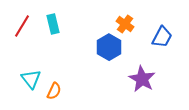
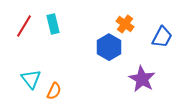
red line: moved 2 px right
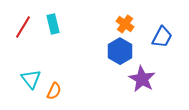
red line: moved 1 px left, 1 px down
blue hexagon: moved 11 px right, 4 px down
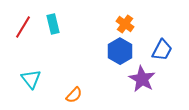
blue trapezoid: moved 13 px down
orange semicircle: moved 20 px right, 4 px down; rotated 18 degrees clockwise
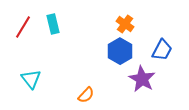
orange semicircle: moved 12 px right
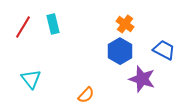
blue trapezoid: moved 2 px right; rotated 90 degrees counterclockwise
purple star: rotated 12 degrees counterclockwise
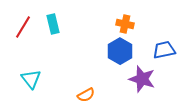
orange cross: rotated 24 degrees counterclockwise
blue trapezoid: rotated 40 degrees counterclockwise
orange semicircle: rotated 18 degrees clockwise
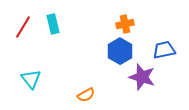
orange cross: rotated 24 degrees counterclockwise
purple star: moved 2 px up
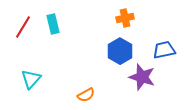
orange cross: moved 6 px up
cyan triangle: rotated 20 degrees clockwise
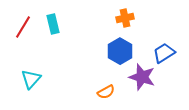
blue trapezoid: moved 3 px down; rotated 20 degrees counterclockwise
orange semicircle: moved 20 px right, 3 px up
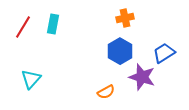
cyan rectangle: rotated 24 degrees clockwise
